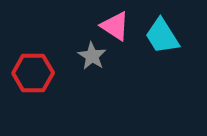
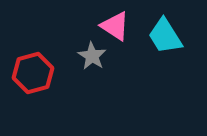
cyan trapezoid: moved 3 px right
red hexagon: rotated 15 degrees counterclockwise
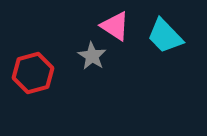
cyan trapezoid: rotated 12 degrees counterclockwise
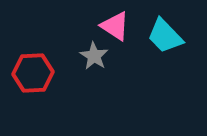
gray star: moved 2 px right
red hexagon: rotated 12 degrees clockwise
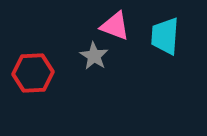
pink triangle: rotated 12 degrees counterclockwise
cyan trapezoid: rotated 48 degrees clockwise
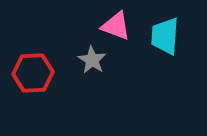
pink triangle: moved 1 px right
gray star: moved 2 px left, 4 px down
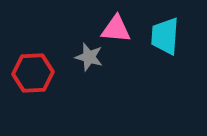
pink triangle: moved 3 px down; rotated 16 degrees counterclockwise
gray star: moved 3 px left, 3 px up; rotated 16 degrees counterclockwise
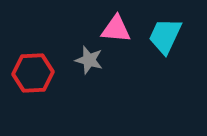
cyan trapezoid: rotated 21 degrees clockwise
gray star: moved 3 px down
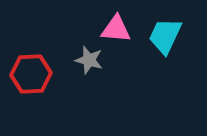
red hexagon: moved 2 px left, 1 px down
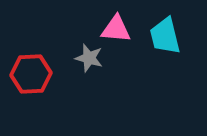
cyan trapezoid: rotated 39 degrees counterclockwise
gray star: moved 2 px up
